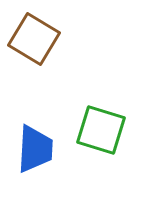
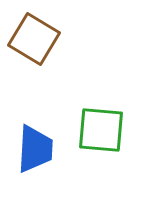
green square: rotated 12 degrees counterclockwise
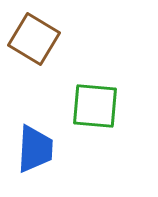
green square: moved 6 px left, 24 px up
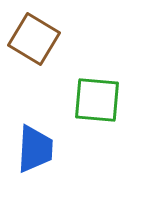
green square: moved 2 px right, 6 px up
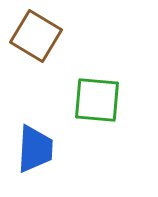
brown square: moved 2 px right, 3 px up
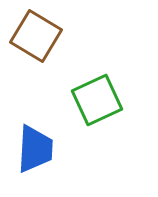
green square: rotated 30 degrees counterclockwise
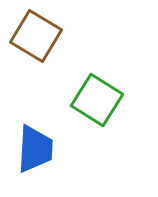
green square: rotated 33 degrees counterclockwise
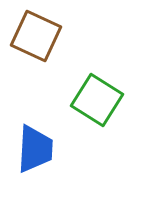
brown square: rotated 6 degrees counterclockwise
